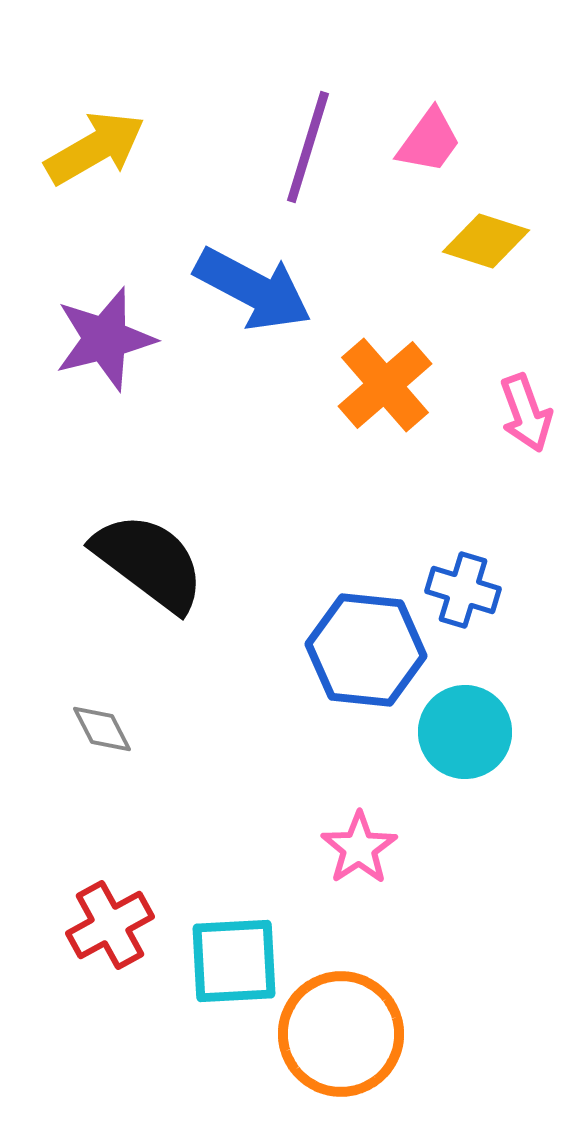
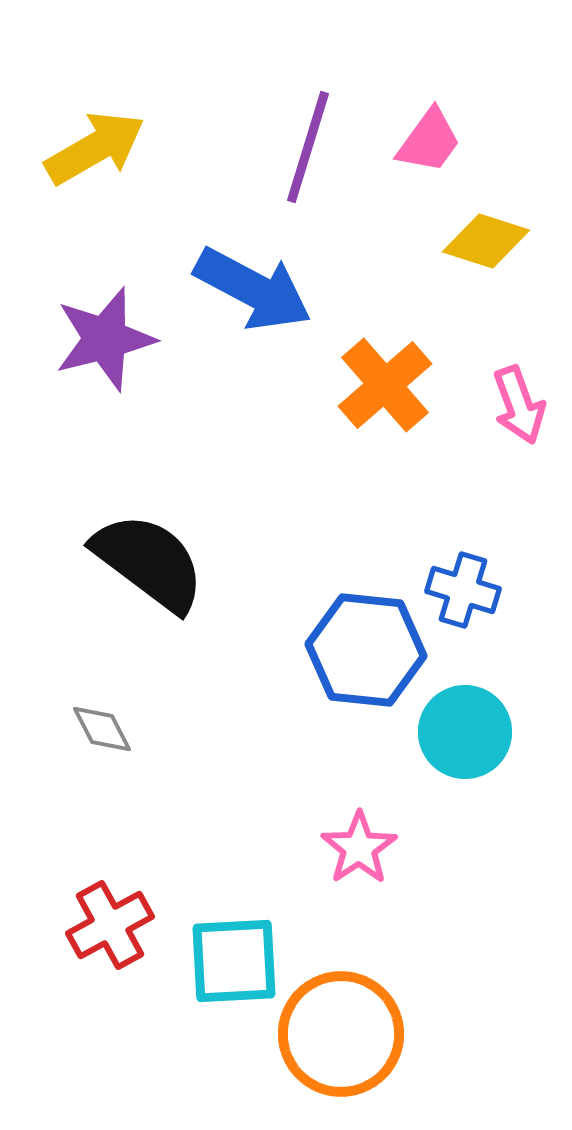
pink arrow: moved 7 px left, 8 px up
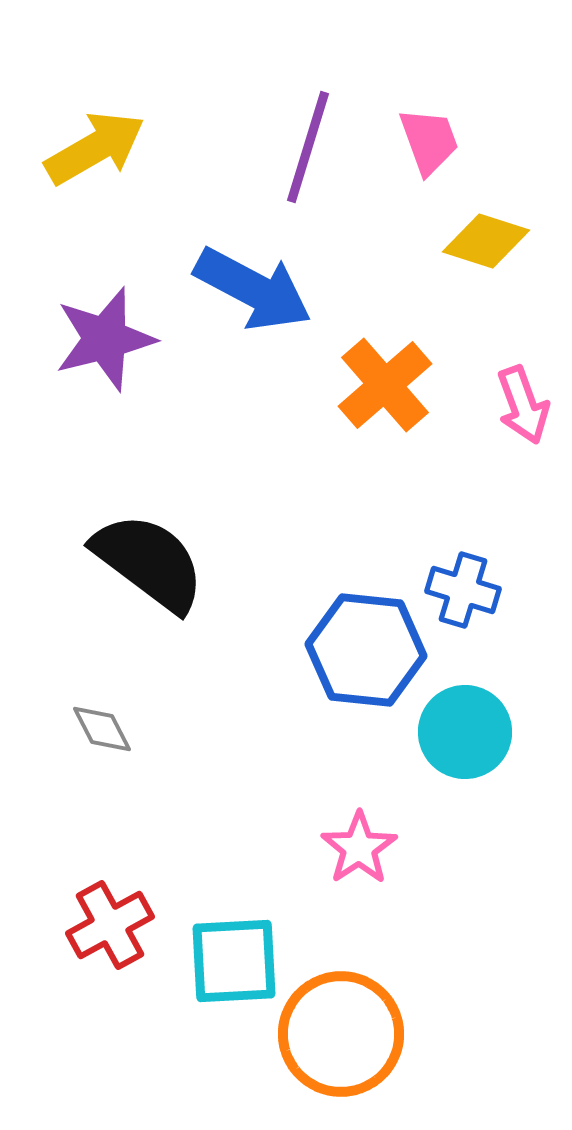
pink trapezoid: rotated 56 degrees counterclockwise
pink arrow: moved 4 px right
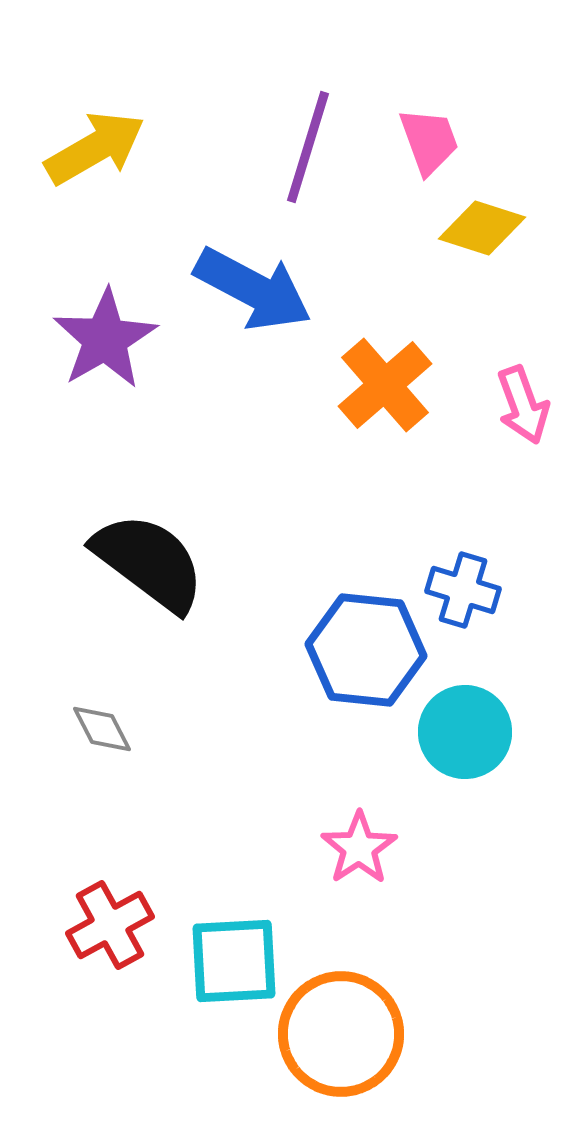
yellow diamond: moved 4 px left, 13 px up
purple star: rotated 16 degrees counterclockwise
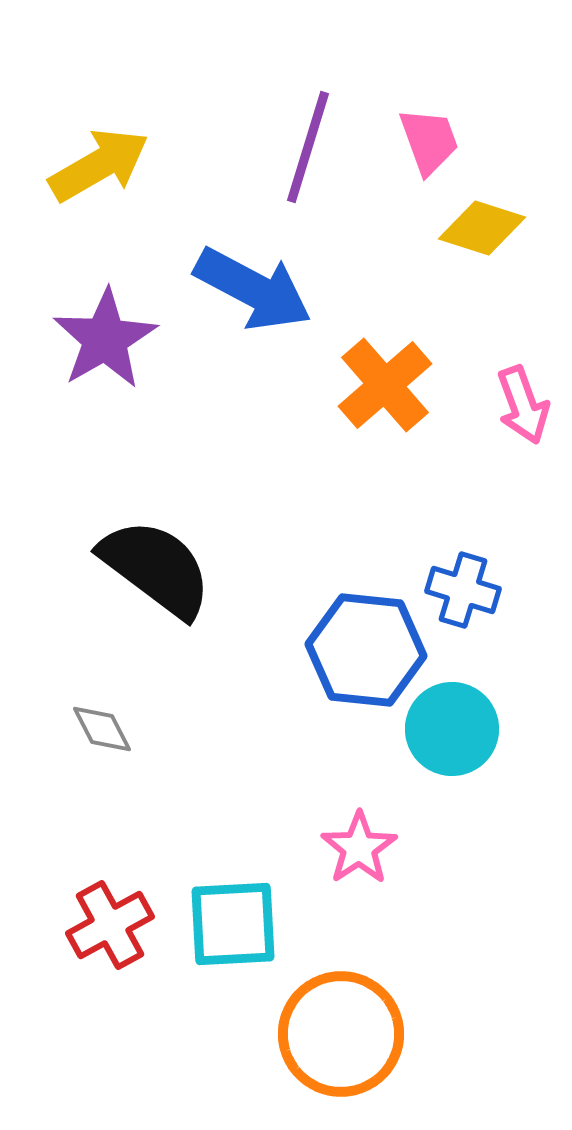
yellow arrow: moved 4 px right, 17 px down
black semicircle: moved 7 px right, 6 px down
cyan circle: moved 13 px left, 3 px up
cyan square: moved 1 px left, 37 px up
